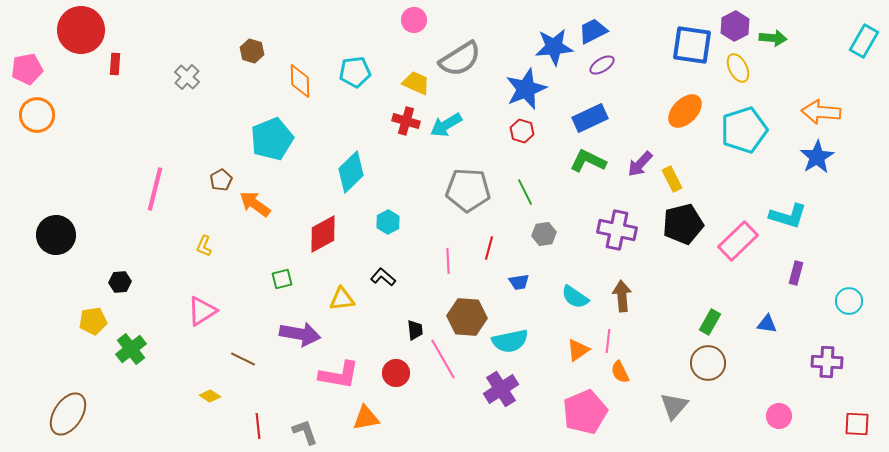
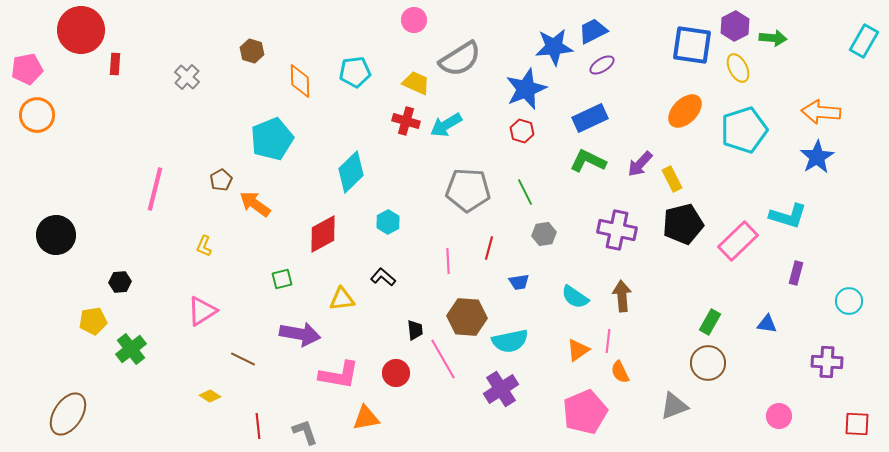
gray triangle at (674, 406): rotated 28 degrees clockwise
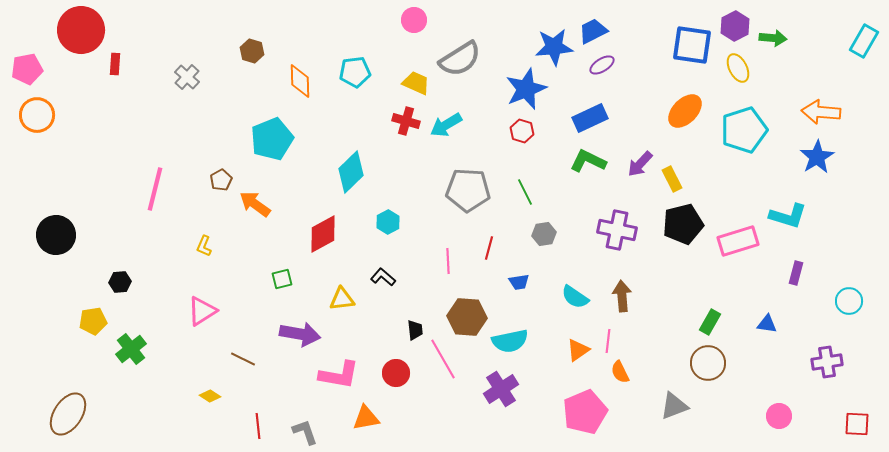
pink rectangle at (738, 241): rotated 27 degrees clockwise
purple cross at (827, 362): rotated 12 degrees counterclockwise
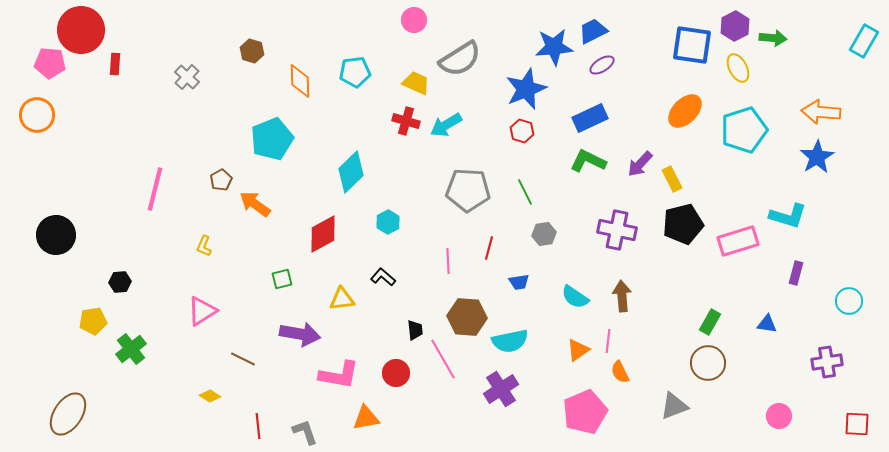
pink pentagon at (27, 69): moved 23 px right, 6 px up; rotated 16 degrees clockwise
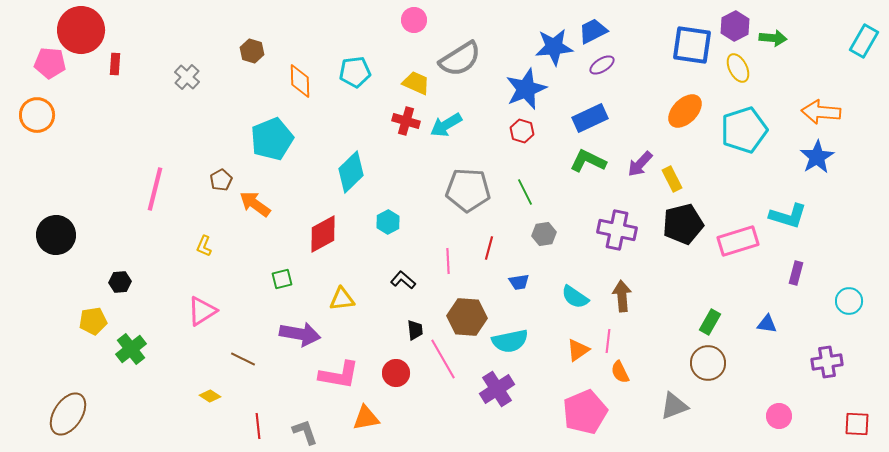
black L-shape at (383, 277): moved 20 px right, 3 px down
purple cross at (501, 389): moved 4 px left
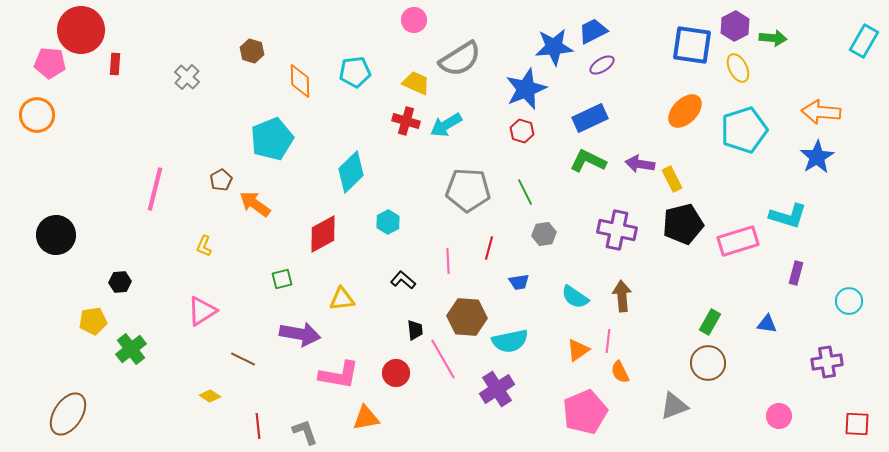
purple arrow at (640, 164): rotated 56 degrees clockwise
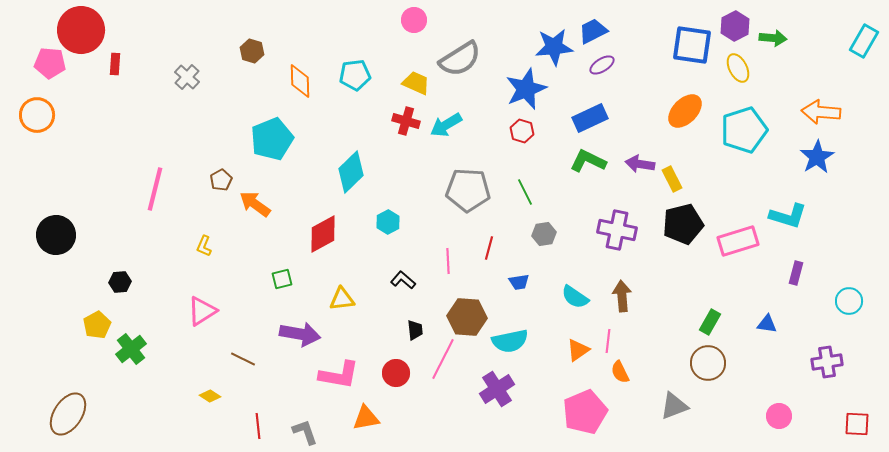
cyan pentagon at (355, 72): moved 3 px down
yellow pentagon at (93, 321): moved 4 px right, 4 px down; rotated 20 degrees counterclockwise
pink line at (443, 359): rotated 57 degrees clockwise
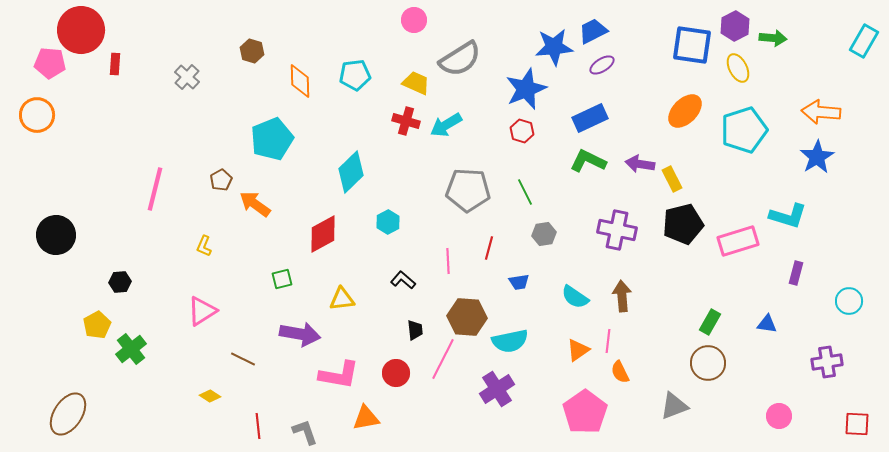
pink pentagon at (585, 412): rotated 12 degrees counterclockwise
